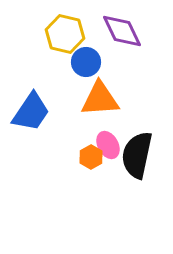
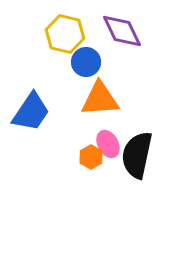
pink ellipse: moved 1 px up
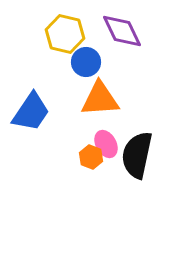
pink ellipse: moved 2 px left
orange hexagon: rotated 10 degrees counterclockwise
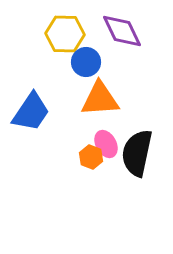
yellow hexagon: rotated 12 degrees counterclockwise
black semicircle: moved 2 px up
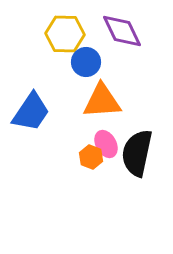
orange triangle: moved 2 px right, 2 px down
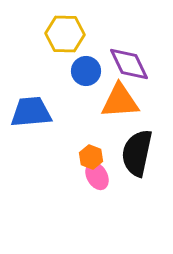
purple diamond: moved 7 px right, 33 px down
blue circle: moved 9 px down
orange triangle: moved 18 px right
blue trapezoid: rotated 129 degrees counterclockwise
pink ellipse: moved 9 px left, 32 px down
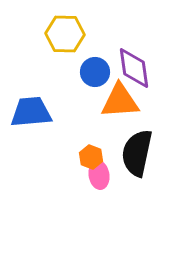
purple diamond: moved 5 px right, 4 px down; rotated 18 degrees clockwise
blue circle: moved 9 px right, 1 px down
pink ellipse: moved 2 px right, 1 px up; rotated 20 degrees clockwise
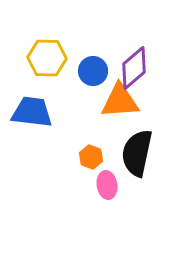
yellow hexagon: moved 18 px left, 24 px down
purple diamond: rotated 57 degrees clockwise
blue circle: moved 2 px left, 1 px up
blue trapezoid: moved 1 px right; rotated 12 degrees clockwise
pink ellipse: moved 8 px right, 10 px down
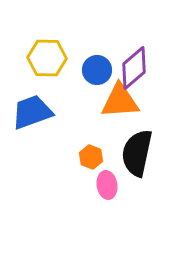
blue circle: moved 4 px right, 1 px up
blue trapezoid: rotated 27 degrees counterclockwise
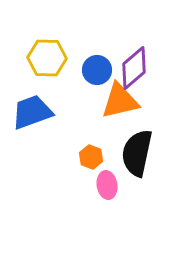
orange triangle: rotated 9 degrees counterclockwise
